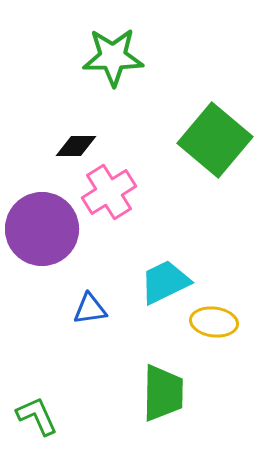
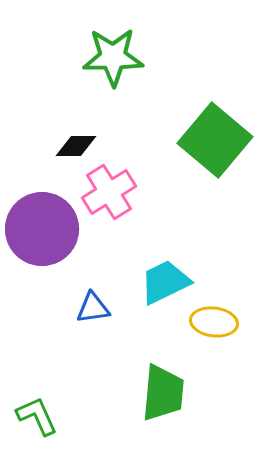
blue triangle: moved 3 px right, 1 px up
green trapezoid: rotated 4 degrees clockwise
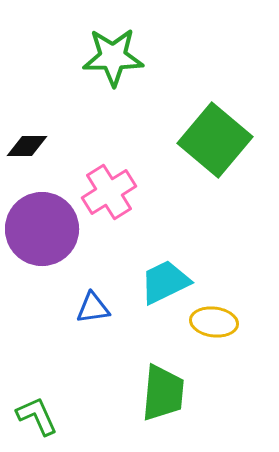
black diamond: moved 49 px left
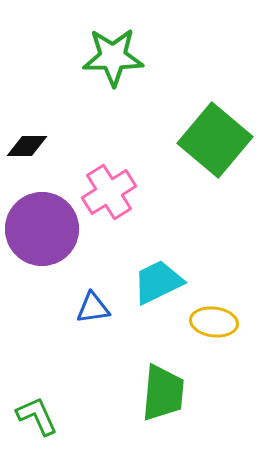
cyan trapezoid: moved 7 px left
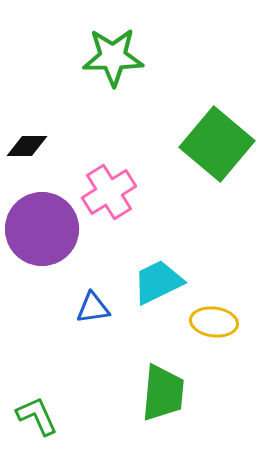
green square: moved 2 px right, 4 px down
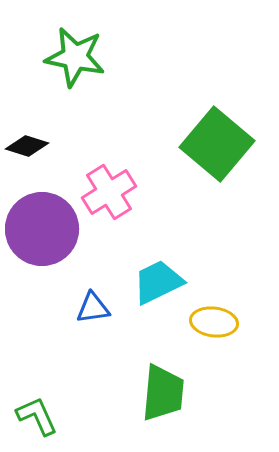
green star: moved 38 px left; rotated 12 degrees clockwise
black diamond: rotated 18 degrees clockwise
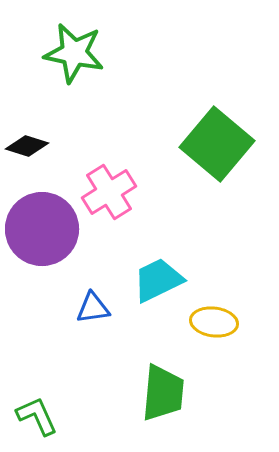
green star: moved 1 px left, 4 px up
cyan trapezoid: moved 2 px up
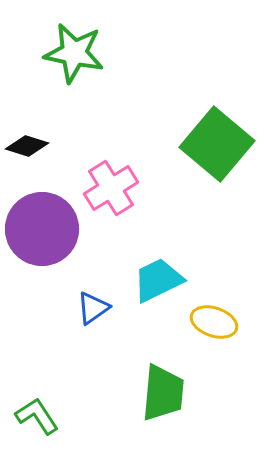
pink cross: moved 2 px right, 4 px up
blue triangle: rotated 27 degrees counterclockwise
yellow ellipse: rotated 12 degrees clockwise
green L-shape: rotated 9 degrees counterclockwise
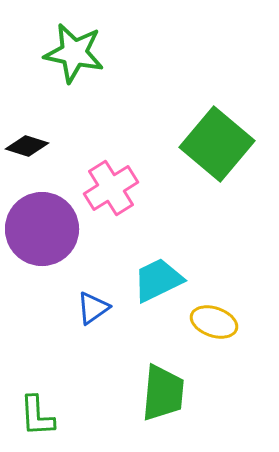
green L-shape: rotated 150 degrees counterclockwise
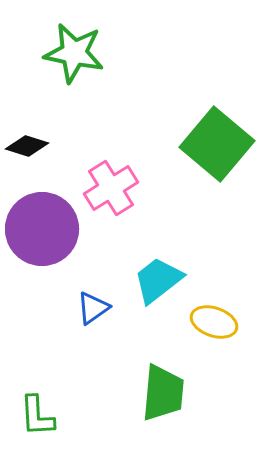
cyan trapezoid: rotated 12 degrees counterclockwise
